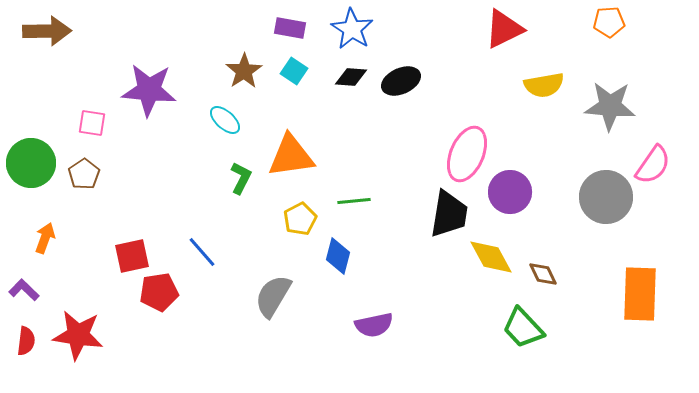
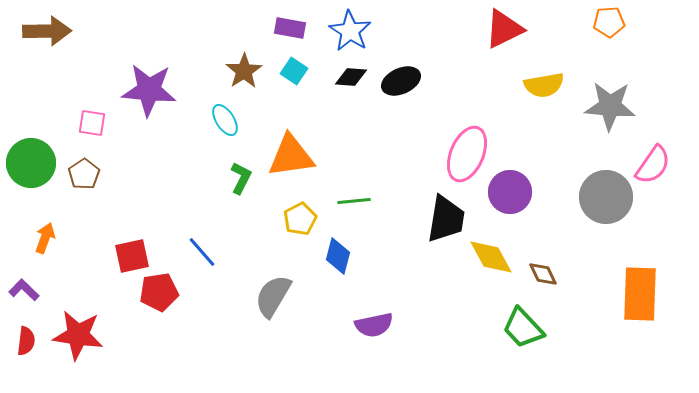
blue star: moved 2 px left, 2 px down
cyan ellipse: rotated 16 degrees clockwise
black trapezoid: moved 3 px left, 5 px down
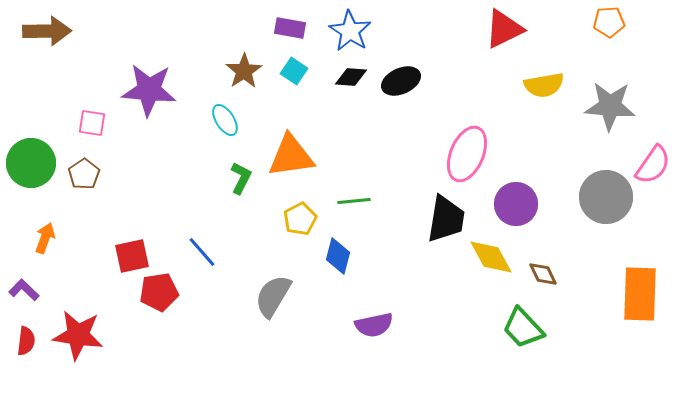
purple circle: moved 6 px right, 12 px down
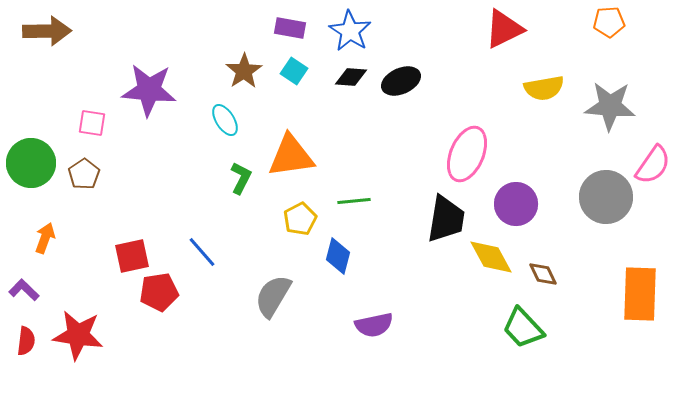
yellow semicircle: moved 3 px down
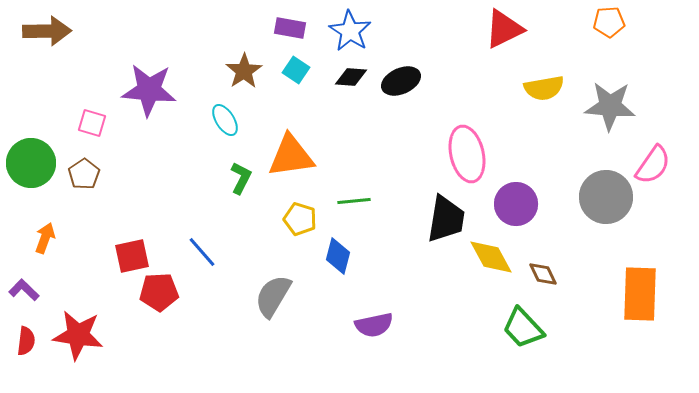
cyan square: moved 2 px right, 1 px up
pink square: rotated 8 degrees clockwise
pink ellipse: rotated 36 degrees counterclockwise
yellow pentagon: rotated 28 degrees counterclockwise
red pentagon: rotated 6 degrees clockwise
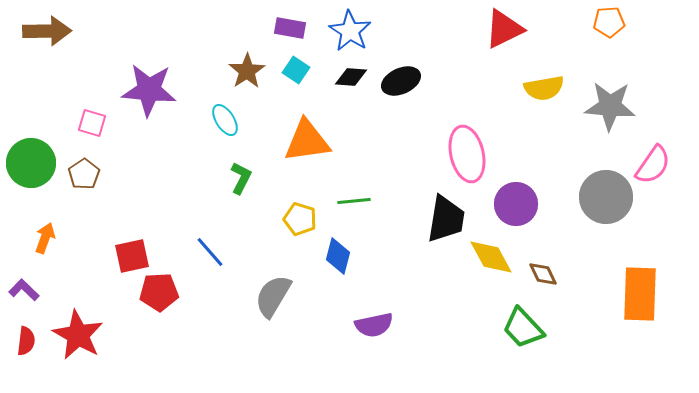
brown star: moved 3 px right
orange triangle: moved 16 px right, 15 px up
blue line: moved 8 px right
red star: rotated 21 degrees clockwise
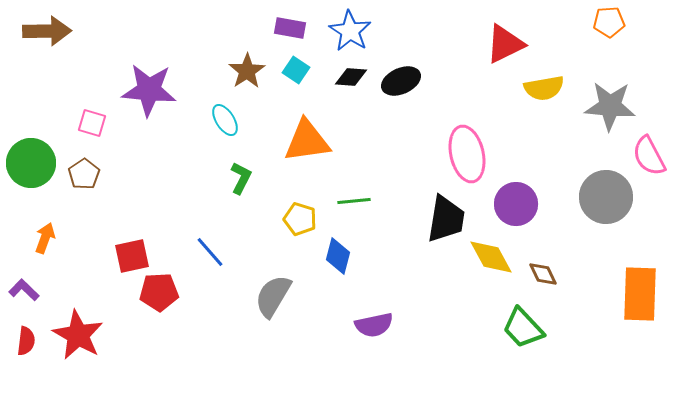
red triangle: moved 1 px right, 15 px down
pink semicircle: moved 4 px left, 9 px up; rotated 117 degrees clockwise
